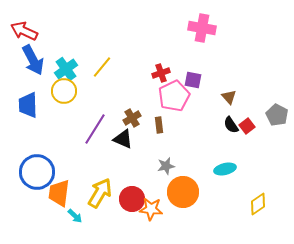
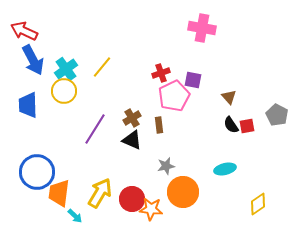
red square: rotated 28 degrees clockwise
black triangle: moved 9 px right, 1 px down
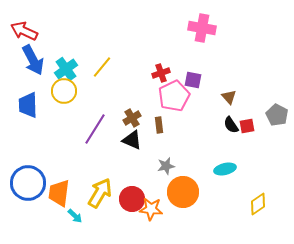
blue circle: moved 9 px left, 11 px down
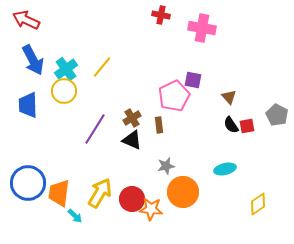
red arrow: moved 2 px right, 11 px up
red cross: moved 58 px up; rotated 30 degrees clockwise
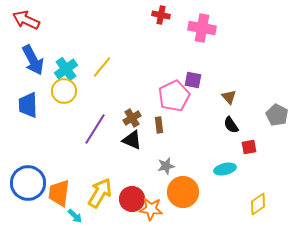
red square: moved 2 px right, 21 px down
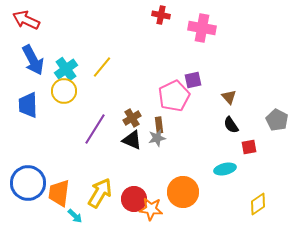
purple square: rotated 24 degrees counterclockwise
gray pentagon: moved 5 px down
gray star: moved 9 px left, 28 px up
red circle: moved 2 px right
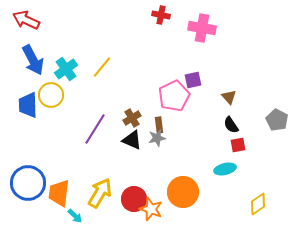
yellow circle: moved 13 px left, 4 px down
red square: moved 11 px left, 2 px up
orange star: rotated 15 degrees clockwise
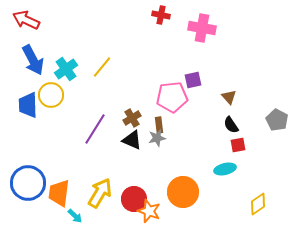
pink pentagon: moved 2 px left, 1 px down; rotated 20 degrees clockwise
orange star: moved 2 px left, 2 px down
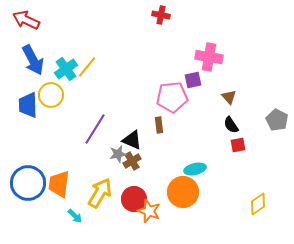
pink cross: moved 7 px right, 29 px down
yellow line: moved 15 px left
brown cross: moved 43 px down
gray star: moved 39 px left, 16 px down
cyan ellipse: moved 30 px left
orange trapezoid: moved 9 px up
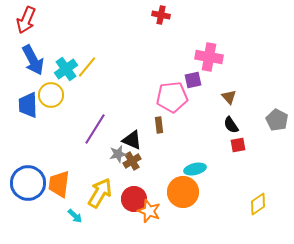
red arrow: rotated 92 degrees counterclockwise
